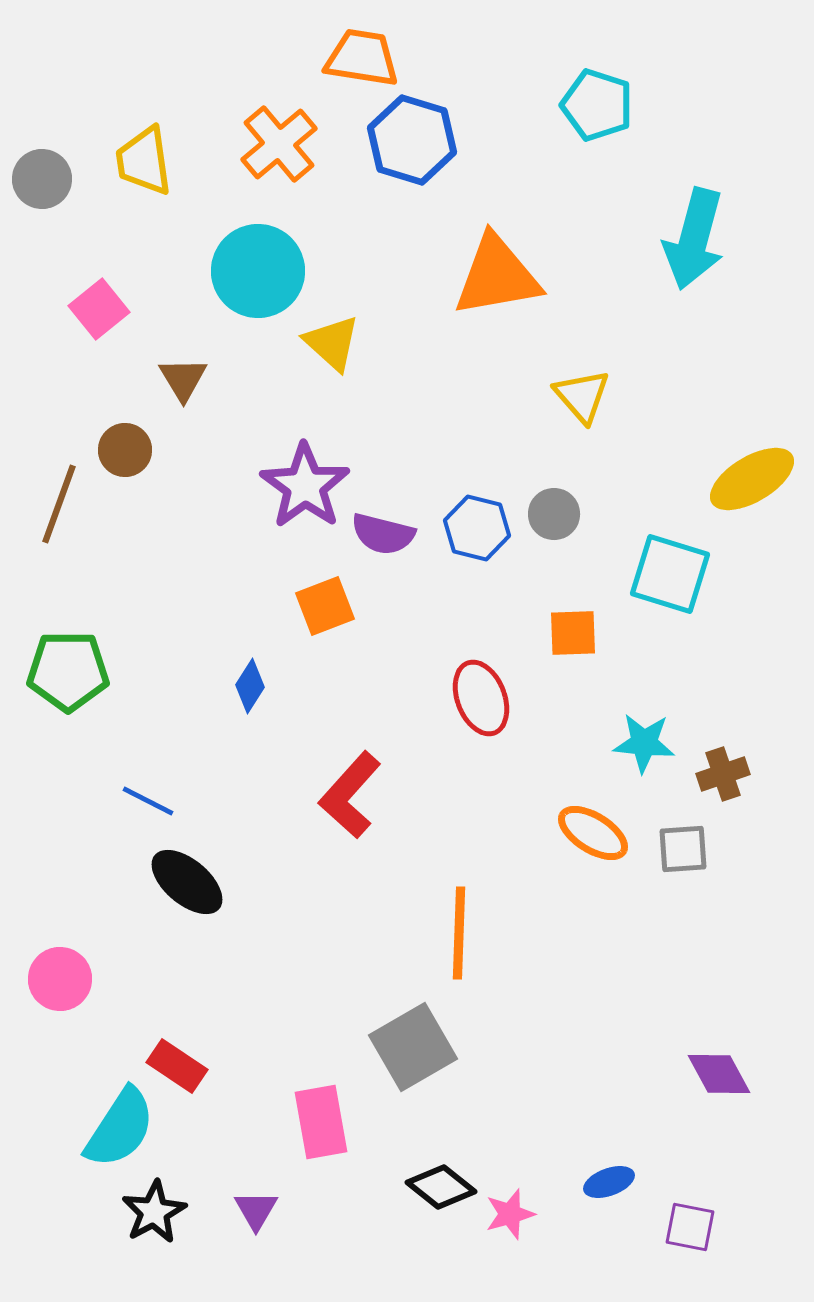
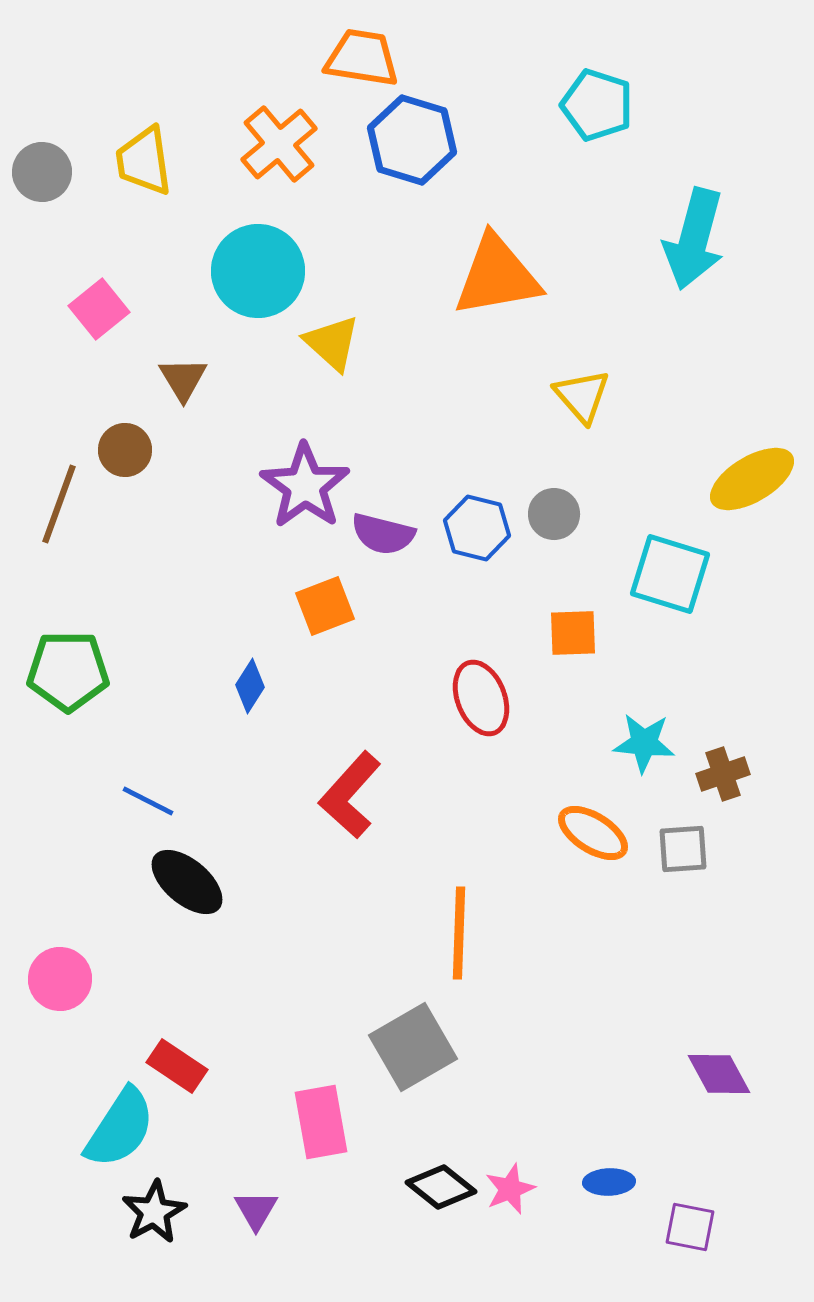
gray circle at (42, 179): moved 7 px up
blue ellipse at (609, 1182): rotated 18 degrees clockwise
pink star at (510, 1214): moved 25 px up; rotated 6 degrees counterclockwise
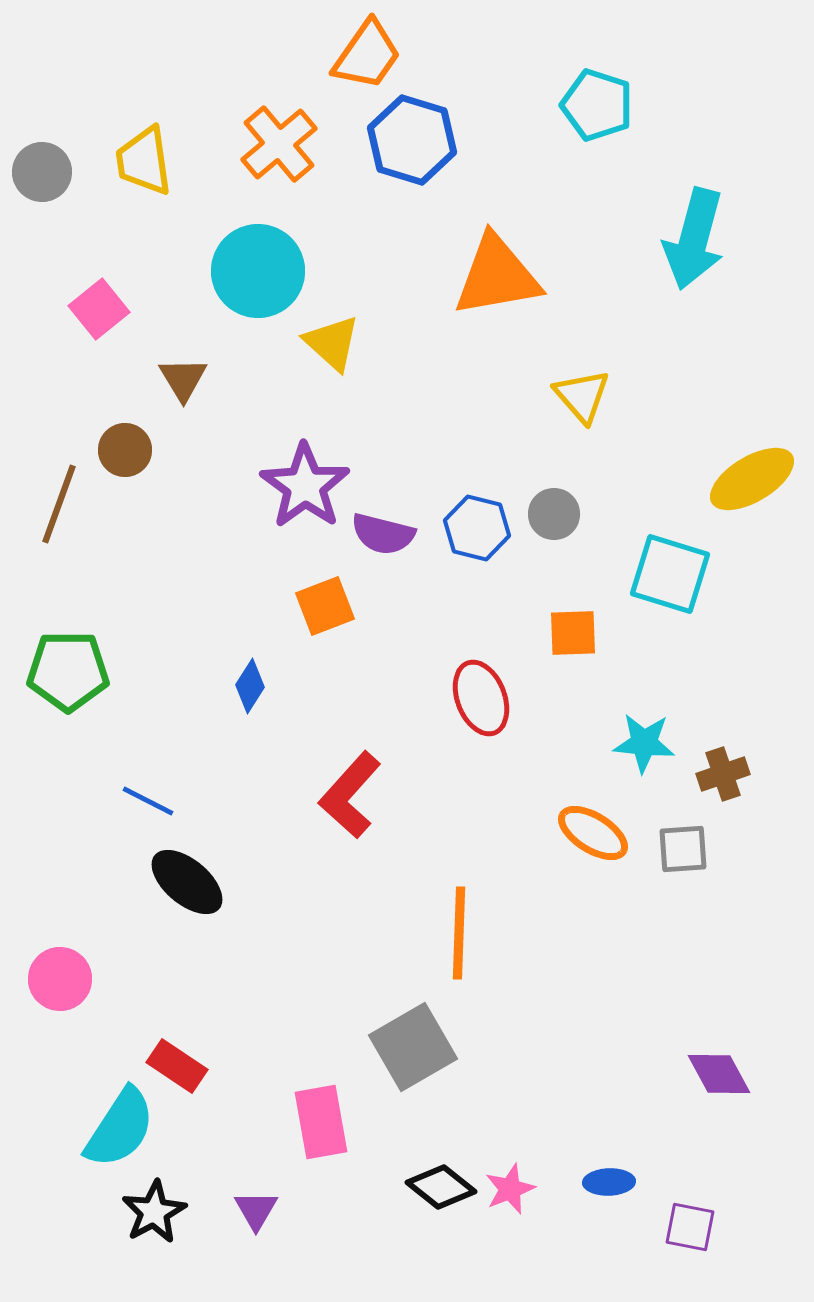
orange trapezoid at (362, 58): moved 5 px right, 3 px up; rotated 116 degrees clockwise
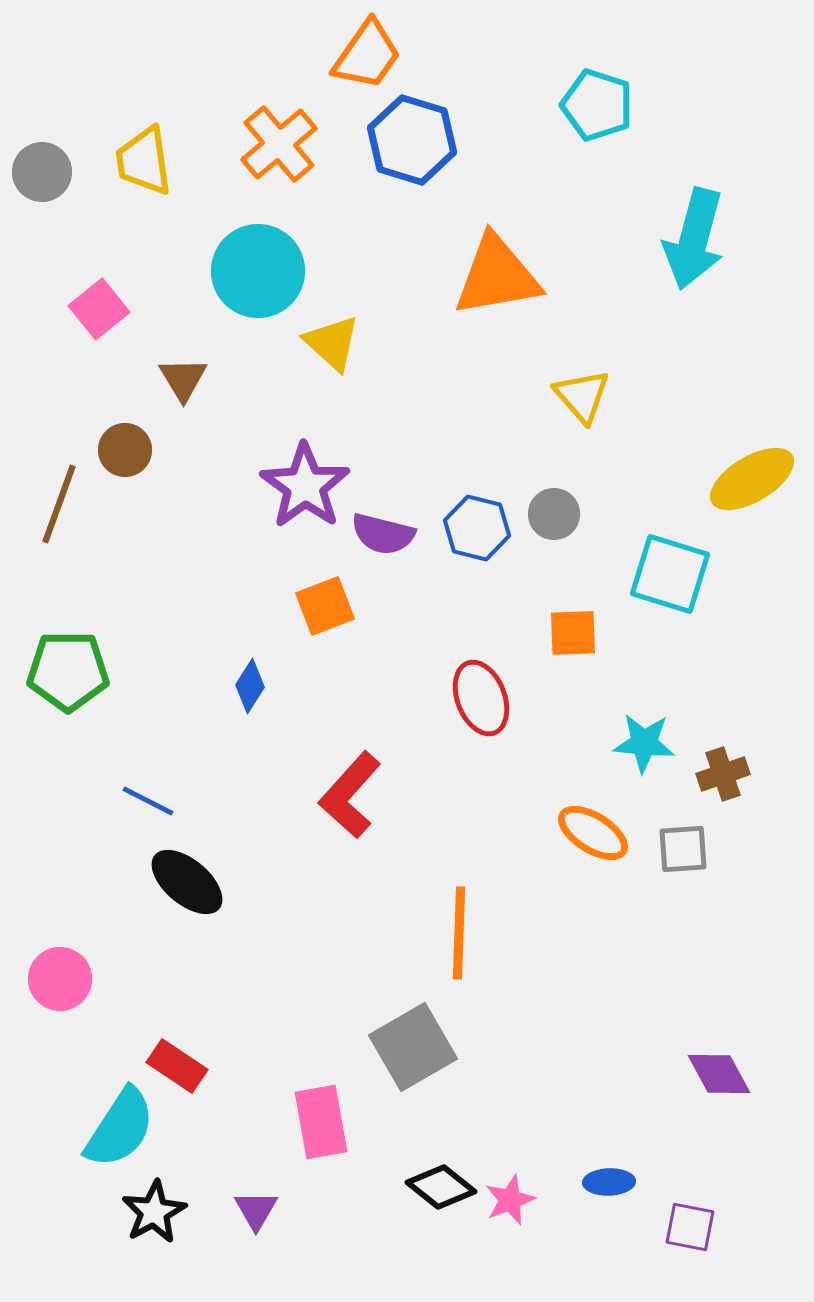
pink star at (510, 1189): moved 11 px down
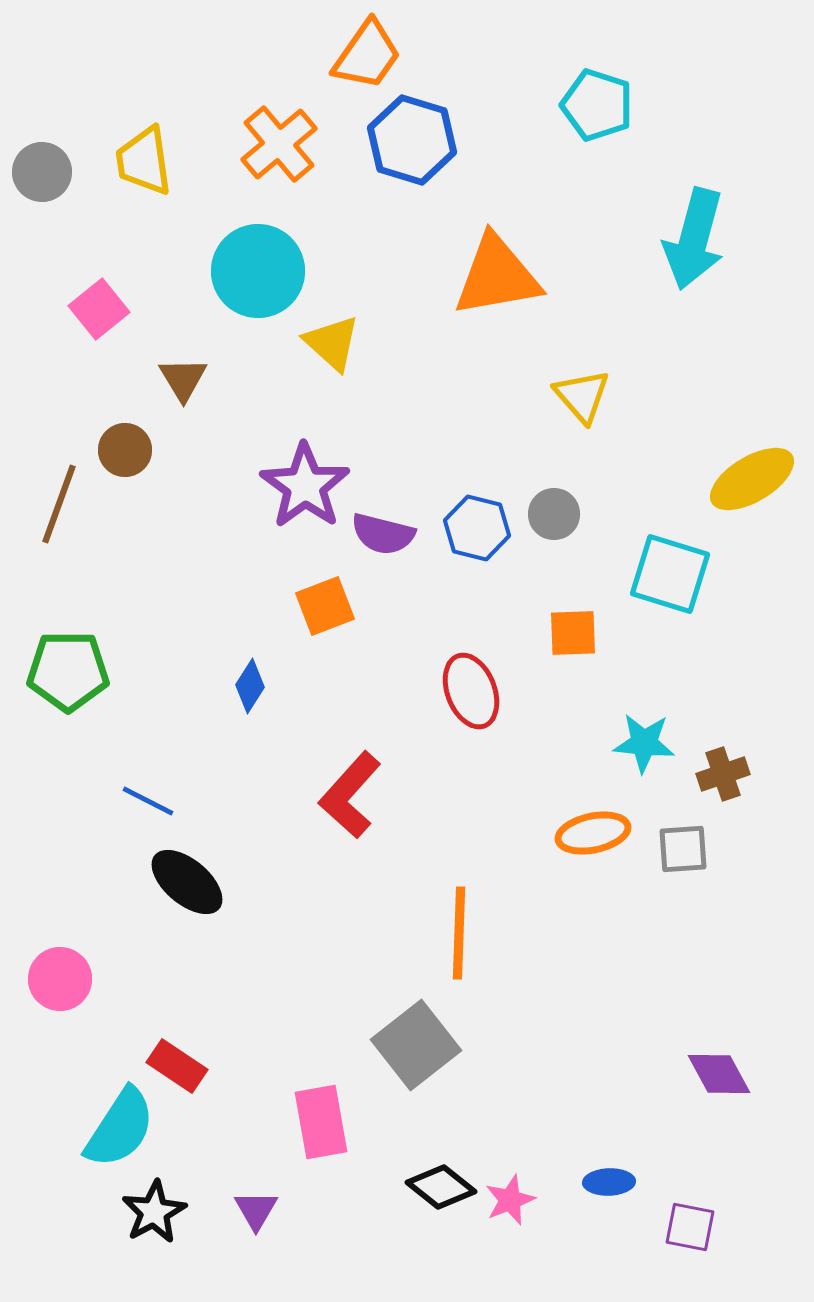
red ellipse at (481, 698): moved 10 px left, 7 px up
orange ellipse at (593, 833): rotated 44 degrees counterclockwise
gray square at (413, 1047): moved 3 px right, 2 px up; rotated 8 degrees counterclockwise
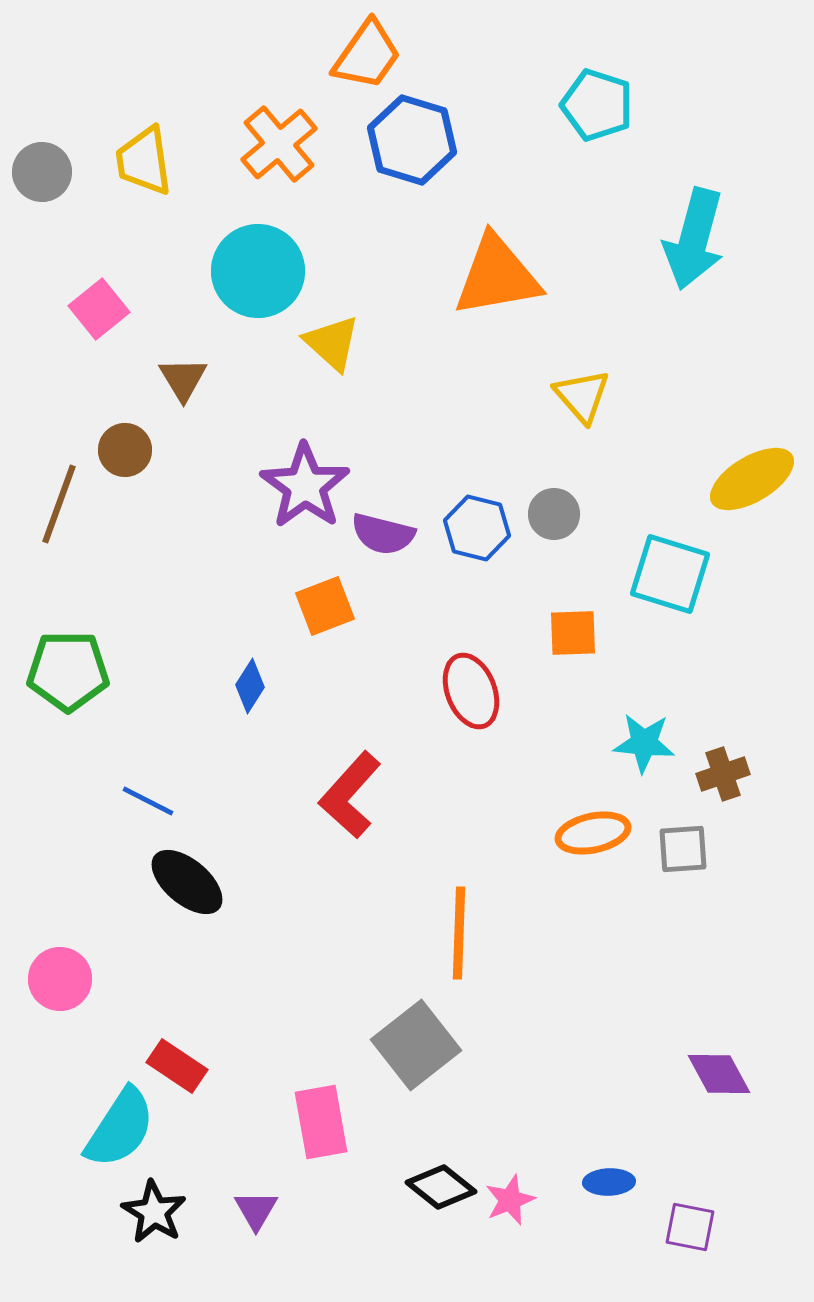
black star at (154, 1212): rotated 12 degrees counterclockwise
